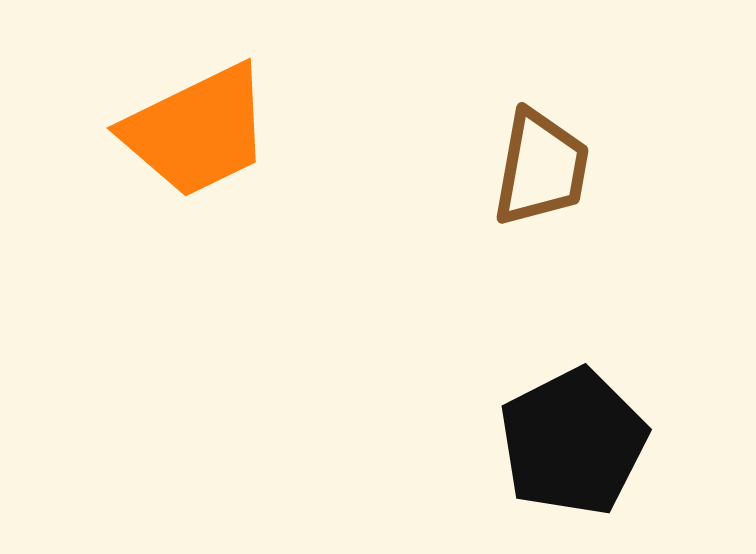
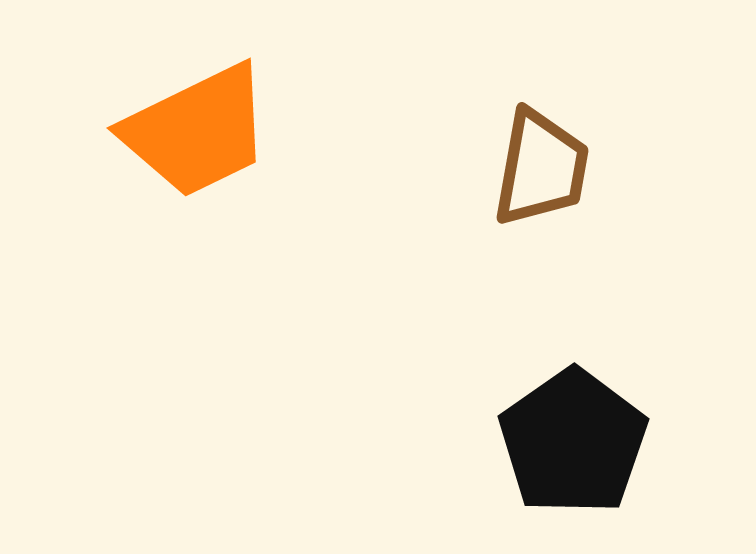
black pentagon: rotated 8 degrees counterclockwise
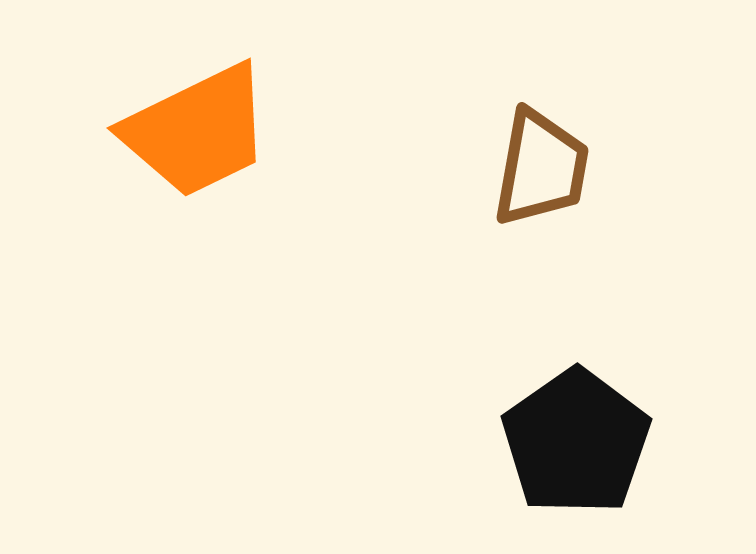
black pentagon: moved 3 px right
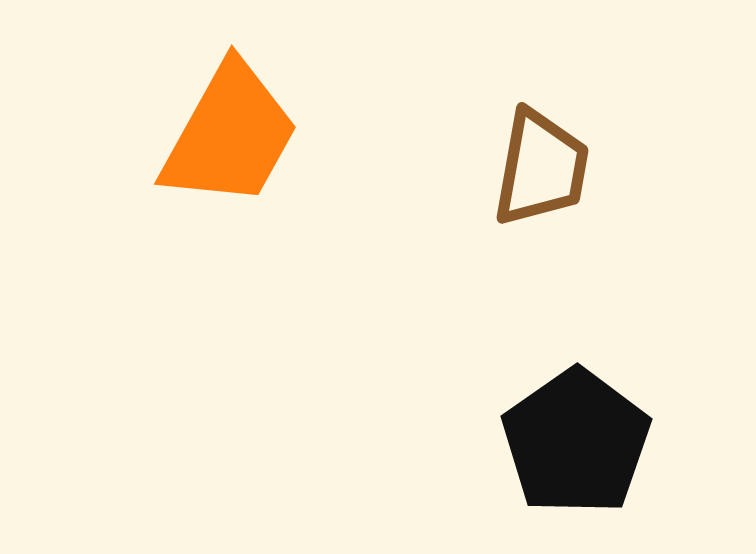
orange trapezoid: moved 33 px right, 4 px down; rotated 35 degrees counterclockwise
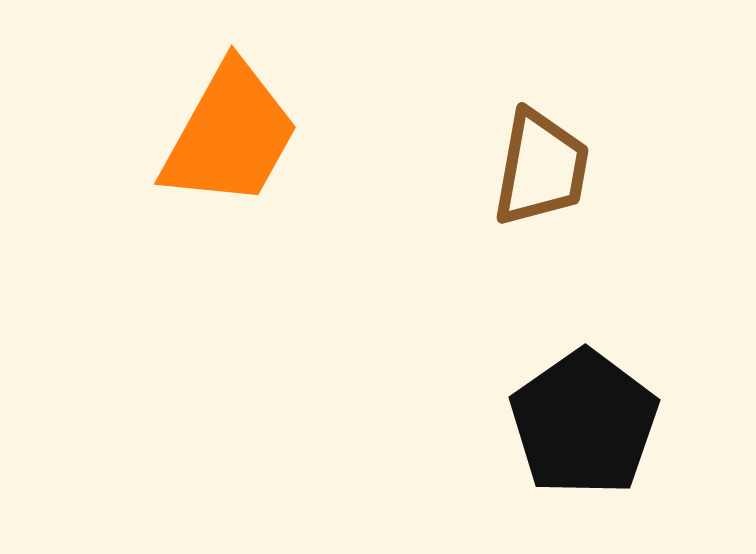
black pentagon: moved 8 px right, 19 px up
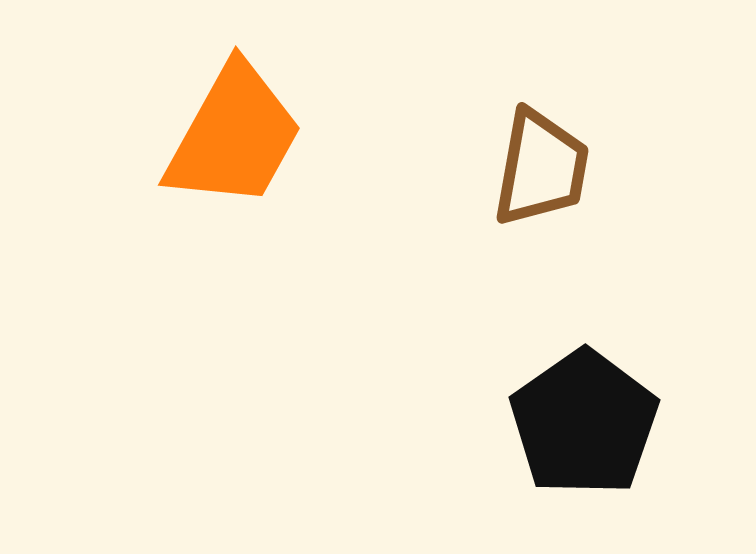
orange trapezoid: moved 4 px right, 1 px down
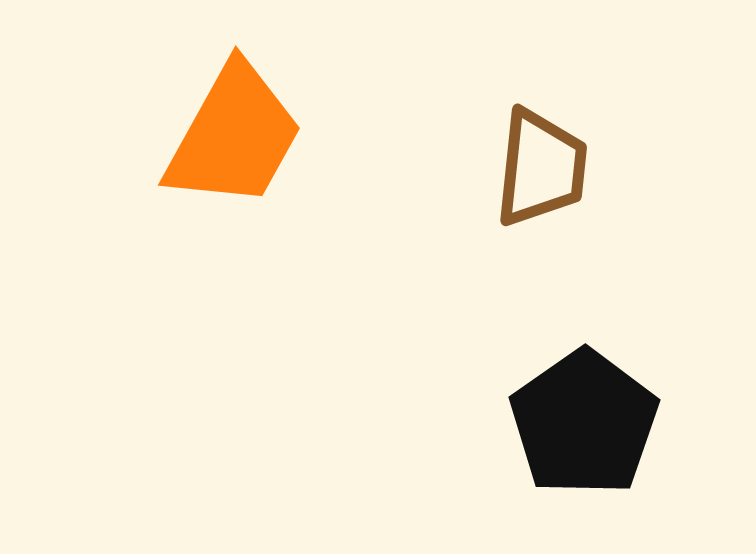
brown trapezoid: rotated 4 degrees counterclockwise
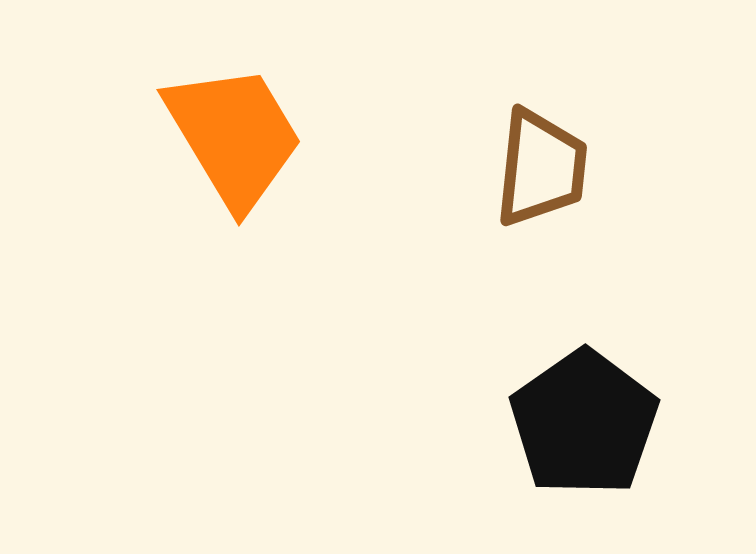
orange trapezoid: rotated 60 degrees counterclockwise
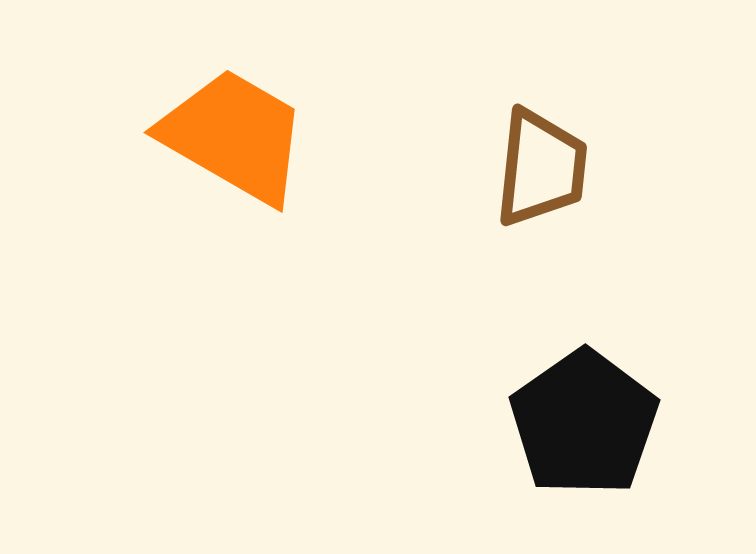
orange trapezoid: rotated 29 degrees counterclockwise
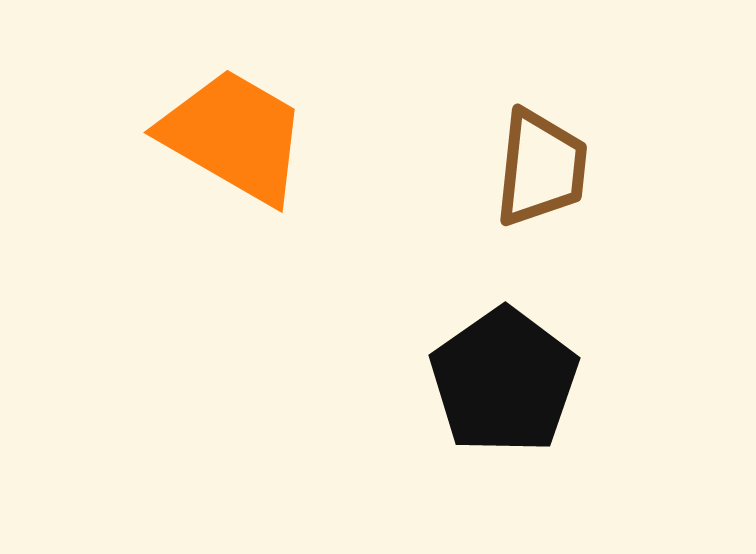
black pentagon: moved 80 px left, 42 px up
